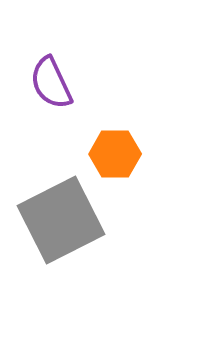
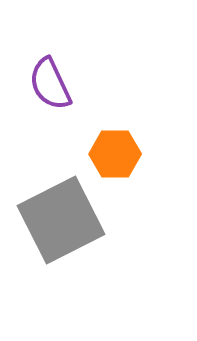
purple semicircle: moved 1 px left, 1 px down
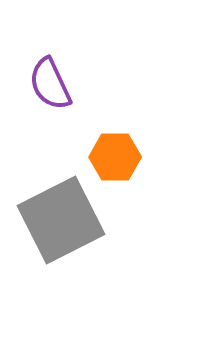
orange hexagon: moved 3 px down
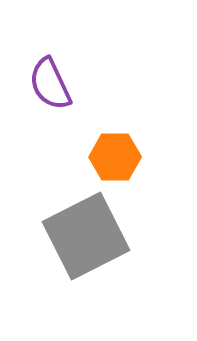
gray square: moved 25 px right, 16 px down
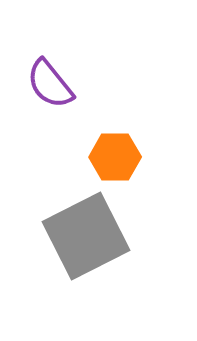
purple semicircle: rotated 14 degrees counterclockwise
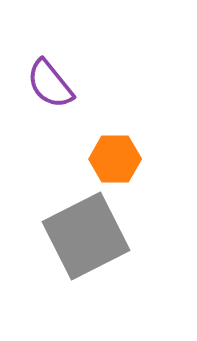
orange hexagon: moved 2 px down
